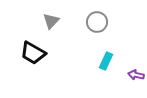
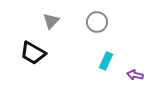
purple arrow: moved 1 px left
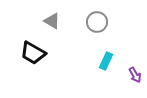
gray triangle: moved 1 px right; rotated 42 degrees counterclockwise
purple arrow: rotated 133 degrees counterclockwise
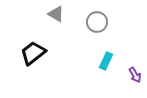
gray triangle: moved 4 px right, 7 px up
black trapezoid: rotated 112 degrees clockwise
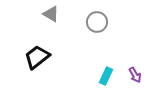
gray triangle: moved 5 px left
black trapezoid: moved 4 px right, 4 px down
cyan rectangle: moved 15 px down
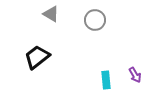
gray circle: moved 2 px left, 2 px up
cyan rectangle: moved 4 px down; rotated 30 degrees counterclockwise
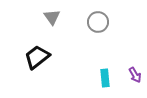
gray triangle: moved 1 px right, 3 px down; rotated 24 degrees clockwise
gray circle: moved 3 px right, 2 px down
cyan rectangle: moved 1 px left, 2 px up
